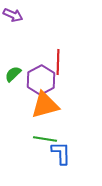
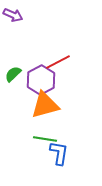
red line: rotated 60 degrees clockwise
blue L-shape: moved 2 px left; rotated 10 degrees clockwise
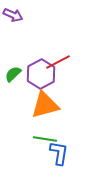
purple hexagon: moved 6 px up
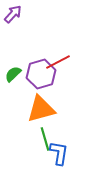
purple arrow: moved 1 px up; rotated 72 degrees counterclockwise
purple hexagon: rotated 12 degrees clockwise
orange triangle: moved 4 px left, 4 px down
green line: rotated 65 degrees clockwise
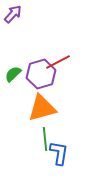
orange triangle: moved 1 px right, 1 px up
green line: rotated 10 degrees clockwise
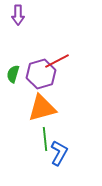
purple arrow: moved 5 px right, 1 px down; rotated 138 degrees clockwise
red line: moved 1 px left, 1 px up
green semicircle: rotated 30 degrees counterclockwise
blue L-shape: rotated 20 degrees clockwise
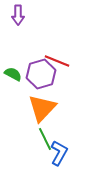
red line: rotated 50 degrees clockwise
green semicircle: rotated 102 degrees clockwise
orange triangle: rotated 32 degrees counterclockwise
green line: rotated 20 degrees counterclockwise
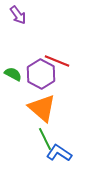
purple arrow: rotated 36 degrees counterclockwise
purple hexagon: rotated 16 degrees counterclockwise
orange triangle: rotated 32 degrees counterclockwise
blue L-shape: rotated 85 degrees counterclockwise
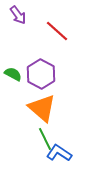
red line: moved 30 px up; rotated 20 degrees clockwise
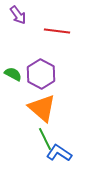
red line: rotated 35 degrees counterclockwise
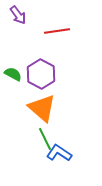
red line: rotated 15 degrees counterclockwise
